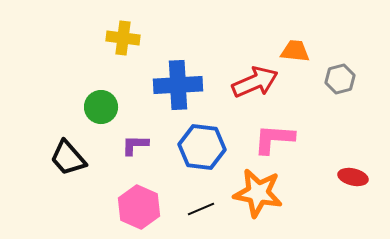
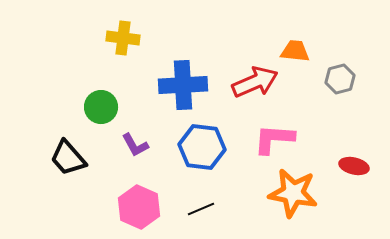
blue cross: moved 5 px right
purple L-shape: rotated 120 degrees counterclockwise
red ellipse: moved 1 px right, 11 px up
orange star: moved 35 px right
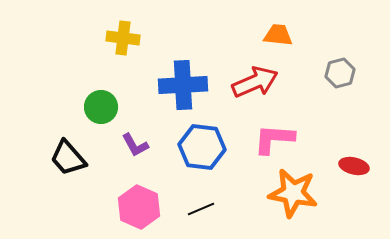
orange trapezoid: moved 17 px left, 16 px up
gray hexagon: moved 6 px up
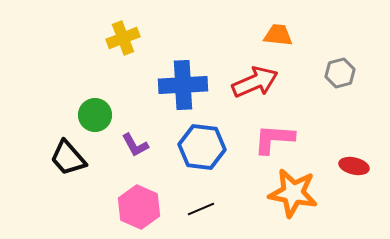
yellow cross: rotated 28 degrees counterclockwise
green circle: moved 6 px left, 8 px down
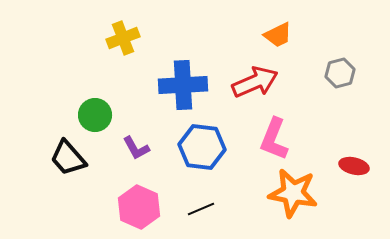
orange trapezoid: rotated 148 degrees clockwise
pink L-shape: rotated 72 degrees counterclockwise
purple L-shape: moved 1 px right, 3 px down
